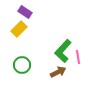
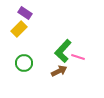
purple rectangle: moved 1 px down
pink line: rotated 64 degrees counterclockwise
green circle: moved 2 px right, 2 px up
brown arrow: moved 1 px right, 1 px up
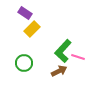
yellow rectangle: moved 13 px right
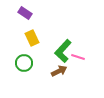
yellow rectangle: moved 9 px down; rotated 70 degrees counterclockwise
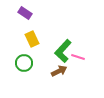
yellow rectangle: moved 1 px down
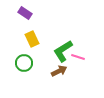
green L-shape: rotated 15 degrees clockwise
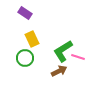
green circle: moved 1 px right, 5 px up
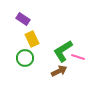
purple rectangle: moved 2 px left, 6 px down
